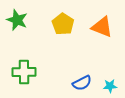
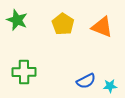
blue semicircle: moved 4 px right, 2 px up
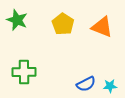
blue semicircle: moved 3 px down
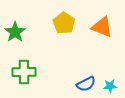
green star: moved 2 px left, 12 px down; rotated 15 degrees clockwise
yellow pentagon: moved 1 px right, 1 px up
